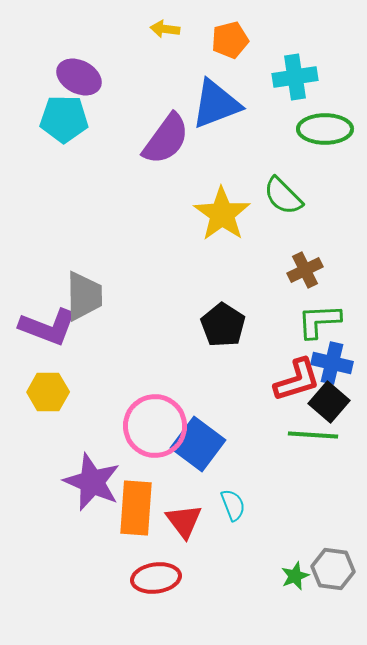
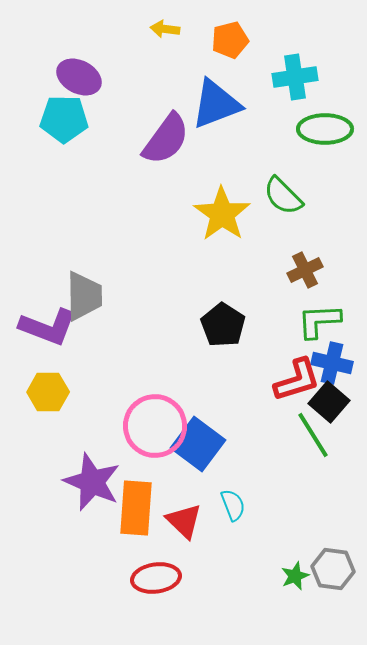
green line: rotated 54 degrees clockwise
red triangle: rotated 9 degrees counterclockwise
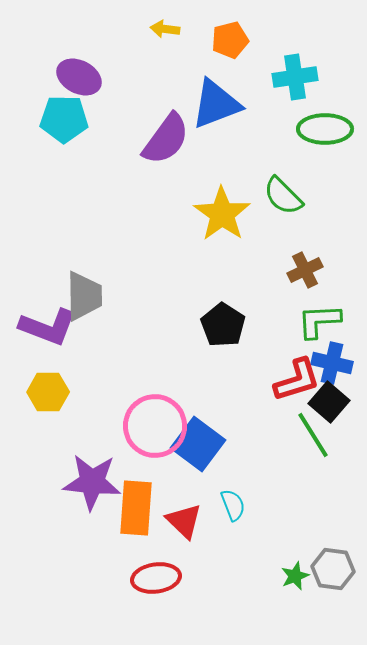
purple star: rotated 18 degrees counterclockwise
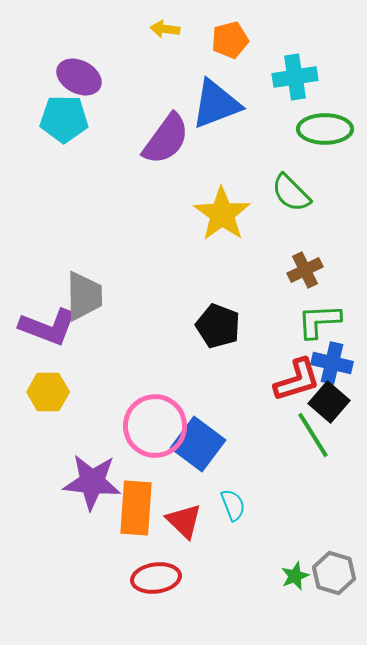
green semicircle: moved 8 px right, 3 px up
black pentagon: moved 5 px left, 1 px down; rotated 12 degrees counterclockwise
gray hexagon: moved 1 px right, 4 px down; rotated 9 degrees clockwise
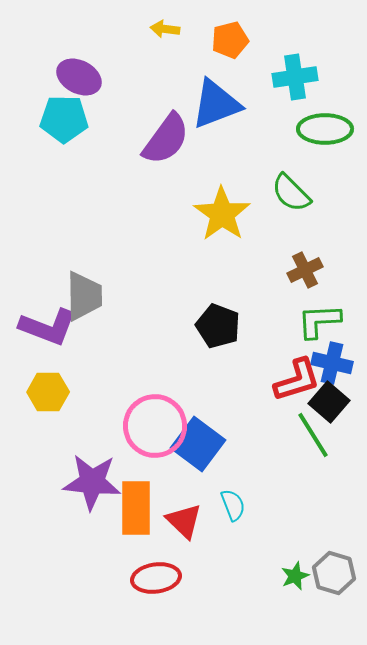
orange rectangle: rotated 4 degrees counterclockwise
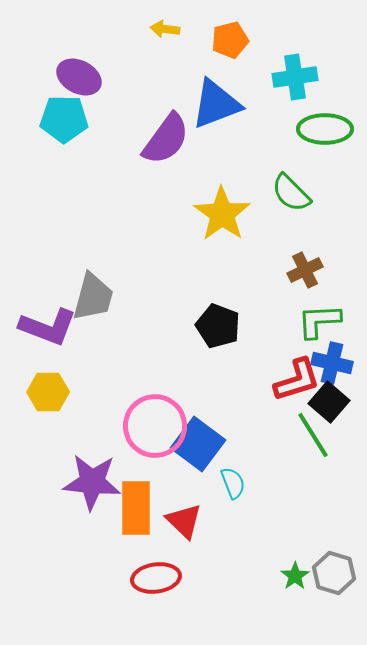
gray trapezoid: moved 9 px right, 1 px down; rotated 16 degrees clockwise
cyan semicircle: moved 22 px up
green star: rotated 12 degrees counterclockwise
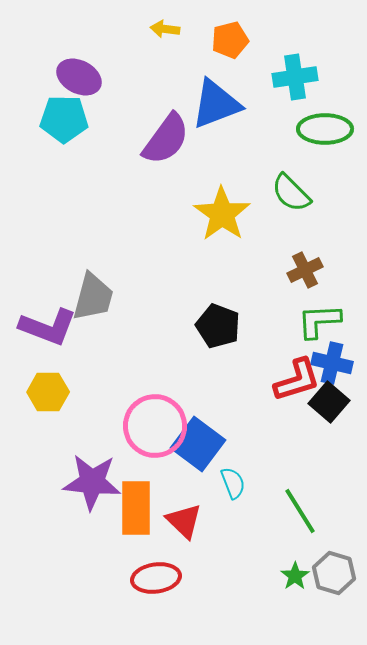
green line: moved 13 px left, 76 px down
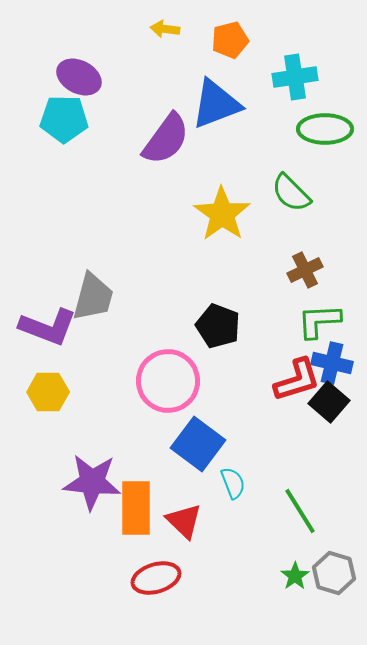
pink circle: moved 13 px right, 45 px up
red ellipse: rotated 9 degrees counterclockwise
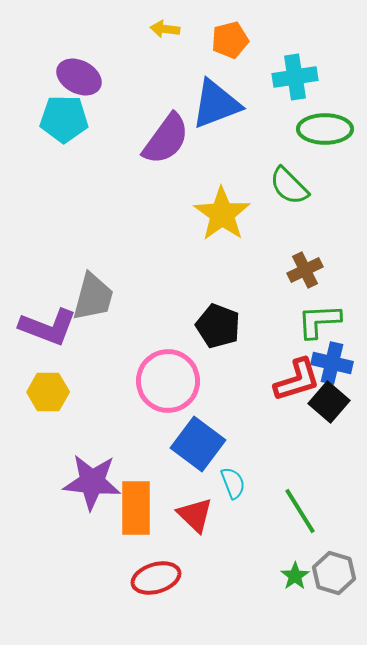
green semicircle: moved 2 px left, 7 px up
red triangle: moved 11 px right, 6 px up
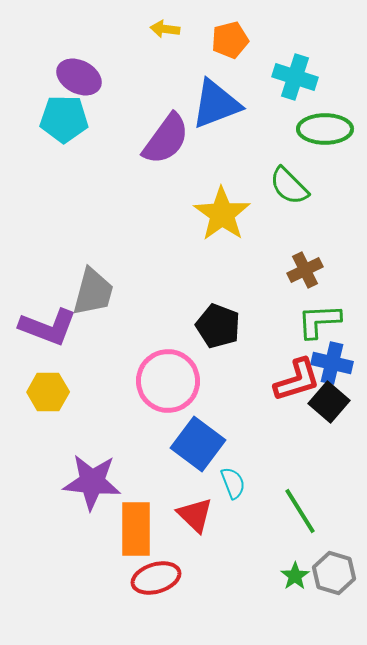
cyan cross: rotated 27 degrees clockwise
gray trapezoid: moved 5 px up
orange rectangle: moved 21 px down
